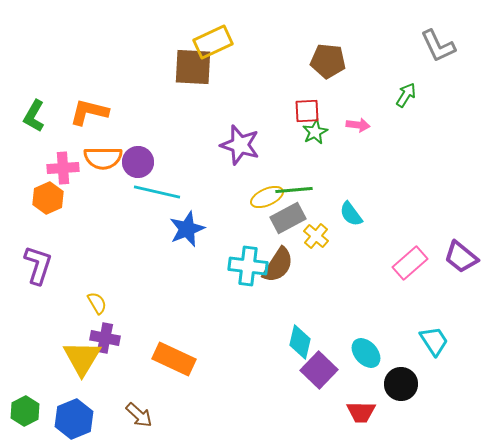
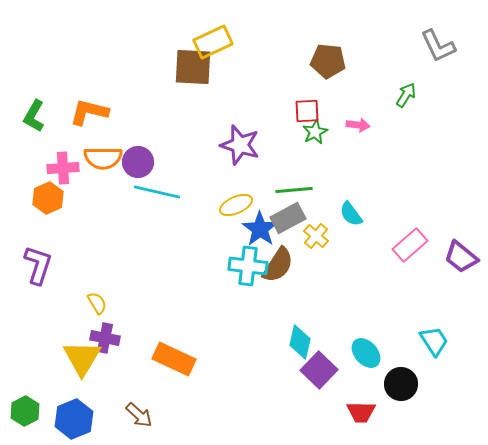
yellow ellipse: moved 31 px left, 8 px down
blue star: moved 73 px right; rotated 15 degrees counterclockwise
pink rectangle: moved 18 px up
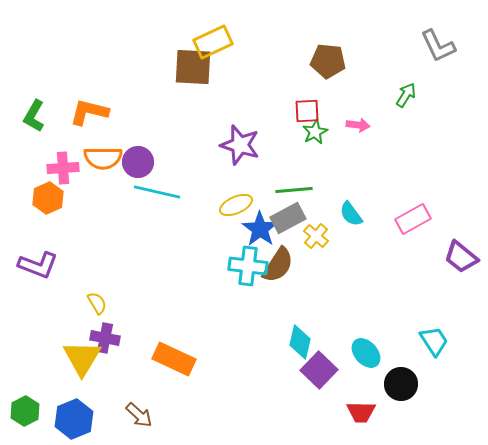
pink rectangle: moved 3 px right, 26 px up; rotated 12 degrees clockwise
purple L-shape: rotated 93 degrees clockwise
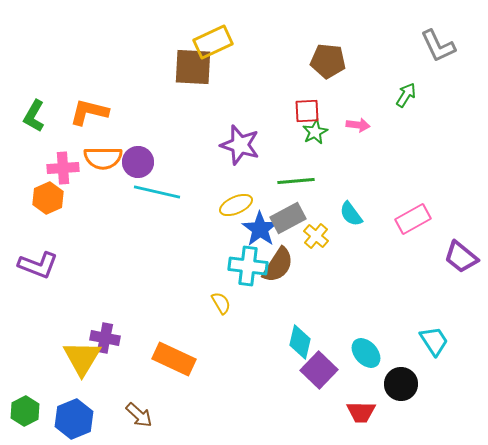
green line: moved 2 px right, 9 px up
yellow semicircle: moved 124 px right
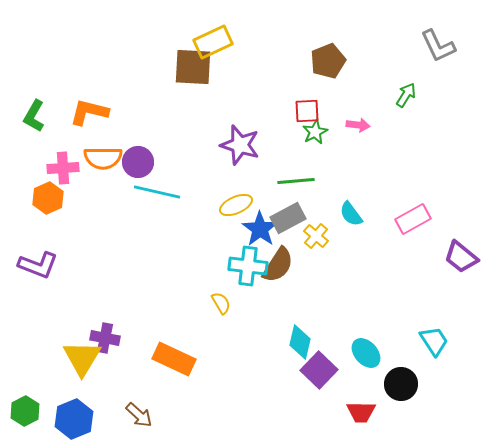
brown pentagon: rotated 28 degrees counterclockwise
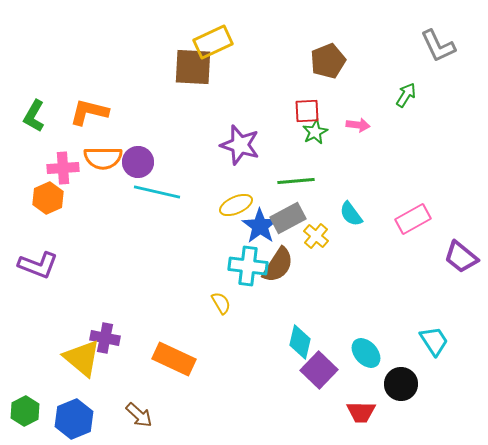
blue star: moved 3 px up
yellow triangle: rotated 21 degrees counterclockwise
